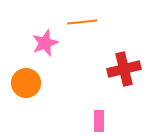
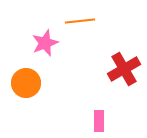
orange line: moved 2 px left, 1 px up
red cross: rotated 16 degrees counterclockwise
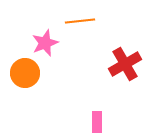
red cross: moved 1 px right, 5 px up
orange circle: moved 1 px left, 10 px up
pink rectangle: moved 2 px left, 1 px down
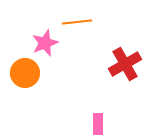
orange line: moved 3 px left, 1 px down
pink rectangle: moved 1 px right, 2 px down
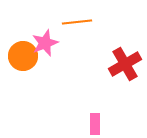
orange circle: moved 2 px left, 17 px up
pink rectangle: moved 3 px left
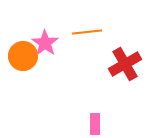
orange line: moved 10 px right, 10 px down
pink star: rotated 16 degrees counterclockwise
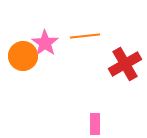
orange line: moved 2 px left, 4 px down
